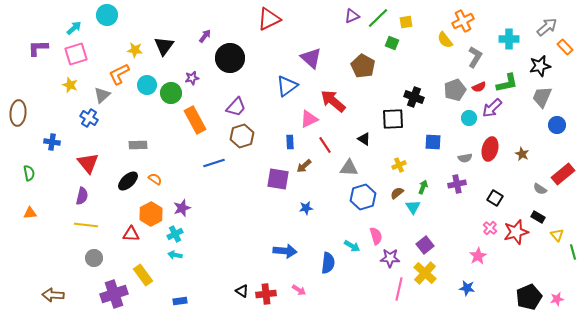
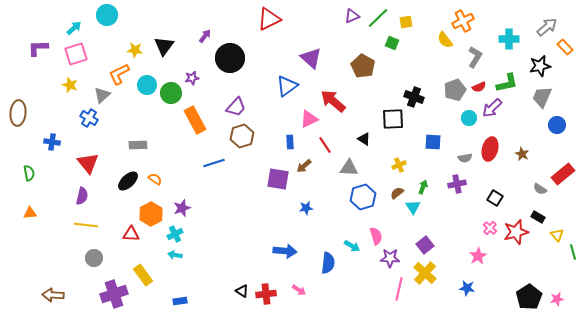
black pentagon at (529, 297): rotated 10 degrees counterclockwise
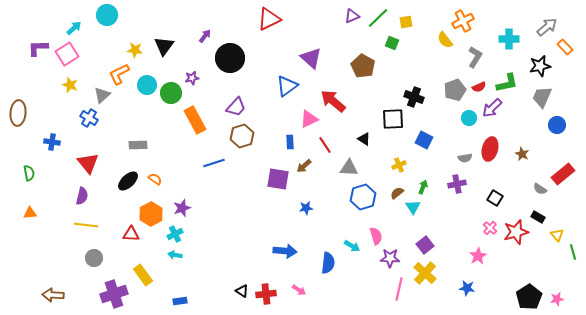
pink square at (76, 54): moved 9 px left; rotated 15 degrees counterclockwise
blue square at (433, 142): moved 9 px left, 2 px up; rotated 24 degrees clockwise
